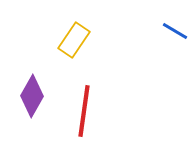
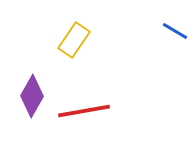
red line: rotated 72 degrees clockwise
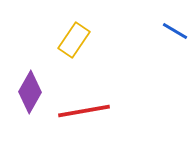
purple diamond: moved 2 px left, 4 px up
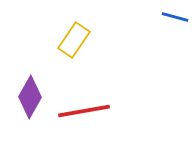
blue line: moved 14 px up; rotated 16 degrees counterclockwise
purple diamond: moved 5 px down
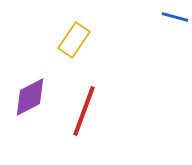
purple diamond: rotated 33 degrees clockwise
red line: rotated 60 degrees counterclockwise
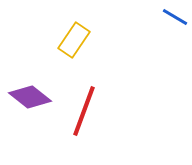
blue line: rotated 16 degrees clockwise
purple diamond: rotated 66 degrees clockwise
